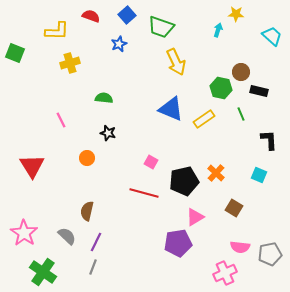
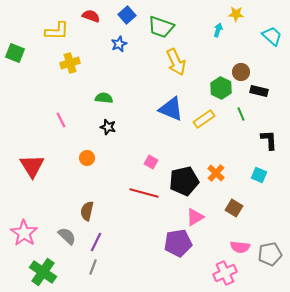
green hexagon: rotated 15 degrees clockwise
black star: moved 6 px up
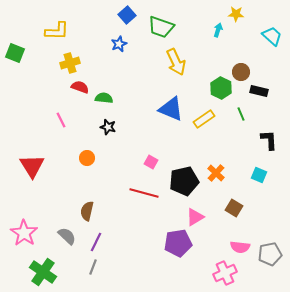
red semicircle: moved 11 px left, 71 px down
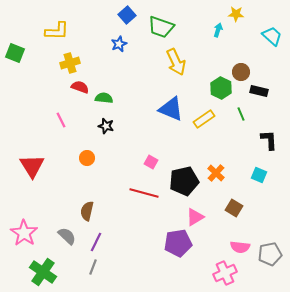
black star: moved 2 px left, 1 px up
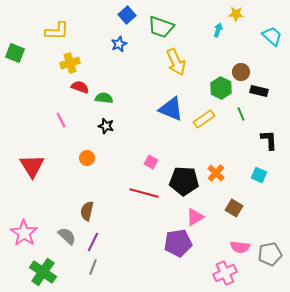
black pentagon: rotated 16 degrees clockwise
purple line: moved 3 px left
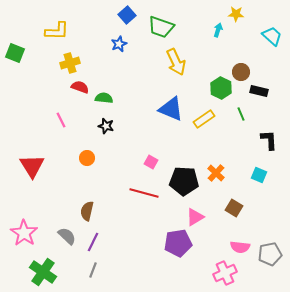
gray line: moved 3 px down
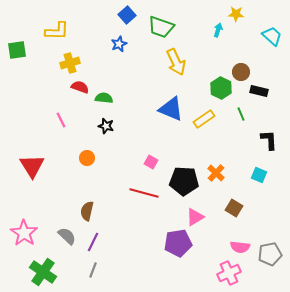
green square: moved 2 px right, 3 px up; rotated 30 degrees counterclockwise
pink cross: moved 4 px right
